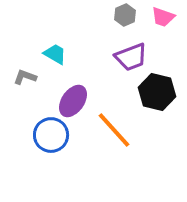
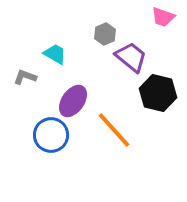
gray hexagon: moved 20 px left, 19 px down
purple trapezoid: rotated 120 degrees counterclockwise
black hexagon: moved 1 px right, 1 px down
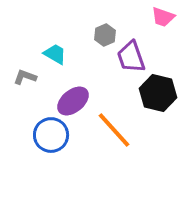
gray hexagon: moved 1 px down
purple trapezoid: rotated 148 degrees counterclockwise
purple ellipse: rotated 16 degrees clockwise
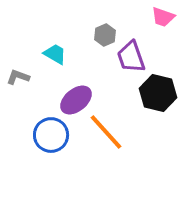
gray L-shape: moved 7 px left
purple ellipse: moved 3 px right, 1 px up
orange line: moved 8 px left, 2 px down
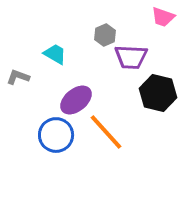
purple trapezoid: rotated 68 degrees counterclockwise
blue circle: moved 5 px right
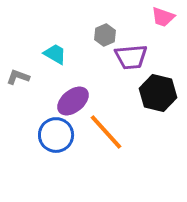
purple trapezoid: rotated 8 degrees counterclockwise
purple ellipse: moved 3 px left, 1 px down
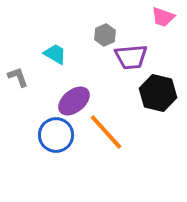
gray L-shape: rotated 50 degrees clockwise
purple ellipse: moved 1 px right
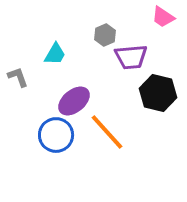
pink trapezoid: rotated 15 degrees clockwise
cyan trapezoid: rotated 90 degrees clockwise
orange line: moved 1 px right
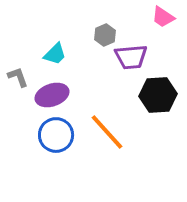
cyan trapezoid: rotated 15 degrees clockwise
black hexagon: moved 2 px down; rotated 18 degrees counterclockwise
purple ellipse: moved 22 px left, 6 px up; rotated 20 degrees clockwise
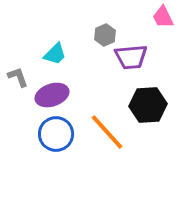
pink trapezoid: rotated 30 degrees clockwise
black hexagon: moved 10 px left, 10 px down
blue circle: moved 1 px up
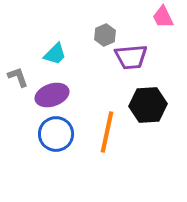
orange line: rotated 54 degrees clockwise
